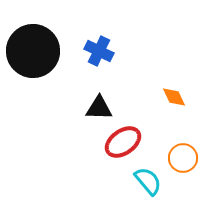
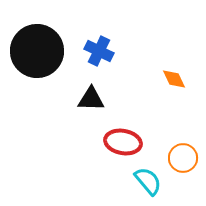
black circle: moved 4 px right
orange diamond: moved 18 px up
black triangle: moved 8 px left, 9 px up
red ellipse: rotated 45 degrees clockwise
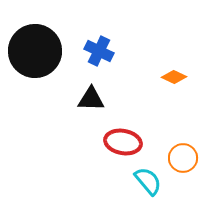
black circle: moved 2 px left
orange diamond: moved 2 px up; rotated 40 degrees counterclockwise
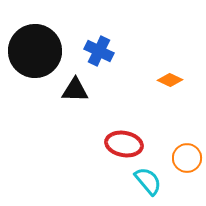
orange diamond: moved 4 px left, 3 px down
black triangle: moved 16 px left, 9 px up
red ellipse: moved 1 px right, 2 px down
orange circle: moved 4 px right
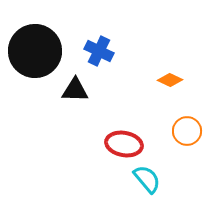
orange circle: moved 27 px up
cyan semicircle: moved 1 px left, 2 px up
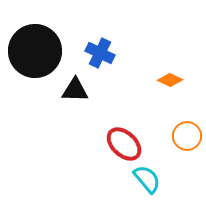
blue cross: moved 1 px right, 2 px down
orange circle: moved 5 px down
red ellipse: rotated 33 degrees clockwise
